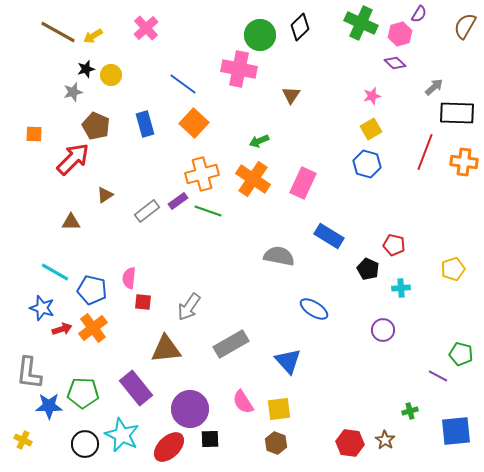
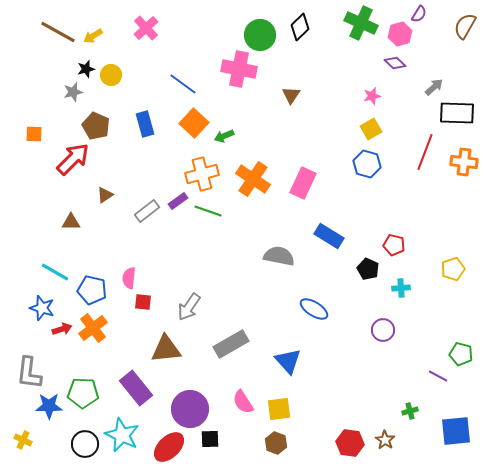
green arrow at (259, 141): moved 35 px left, 5 px up
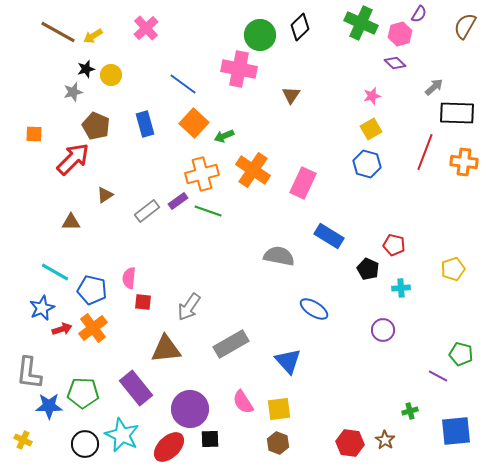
orange cross at (253, 179): moved 9 px up
blue star at (42, 308): rotated 30 degrees clockwise
brown hexagon at (276, 443): moved 2 px right
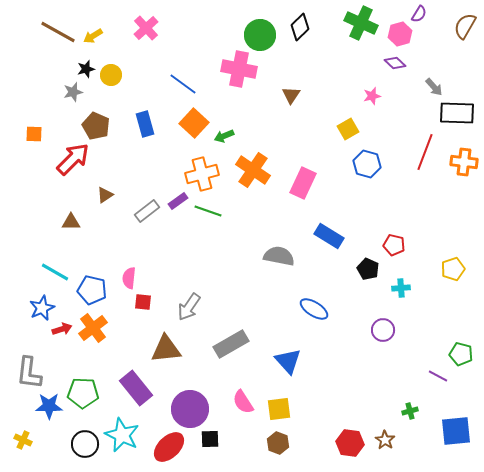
gray arrow at (434, 87): rotated 90 degrees clockwise
yellow square at (371, 129): moved 23 px left
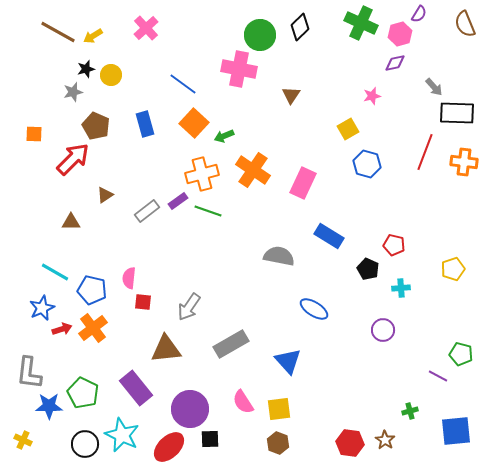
brown semicircle at (465, 26): moved 2 px up; rotated 52 degrees counterclockwise
purple diamond at (395, 63): rotated 55 degrees counterclockwise
green pentagon at (83, 393): rotated 24 degrees clockwise
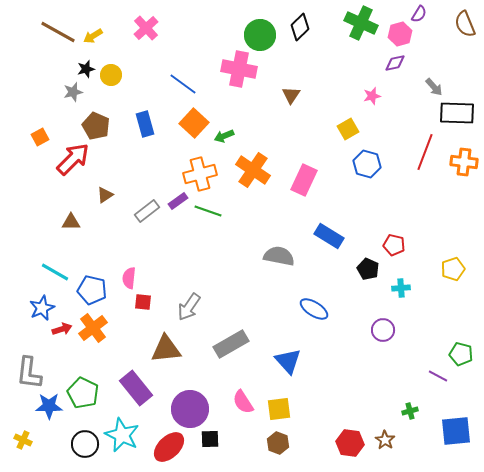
orange square at (34, 134): moved 6 px right, 3 px down; rotated 30 degrees counterclockwise
orange cross at (202, 174): moved 2 px left
pink rectangle at (303, 183): moved 1 px right, 3 px up
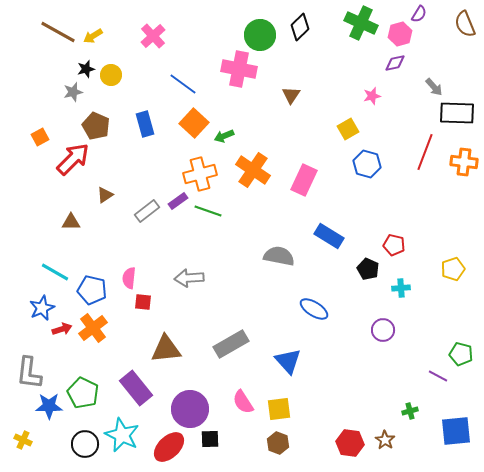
pink cross at (146, 28): moved 7 px right, 8 px down
gray arrow at (189, 307): moved 29 px up; rotated 52 degrees clockwise
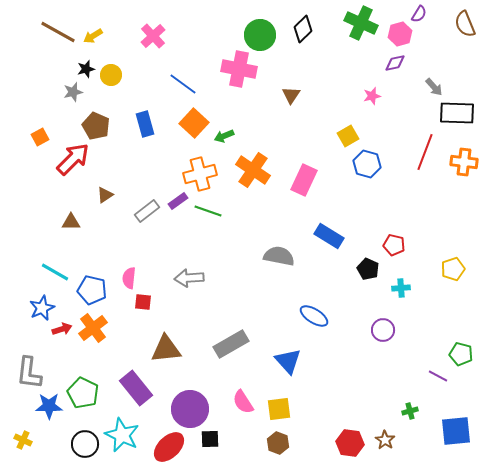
black diamond at (300, 27): moved 3 px right, 2 px down
yellow square at (348, 129): moved 7 px down
blue ellipse at (314, 309): moved 7 px down
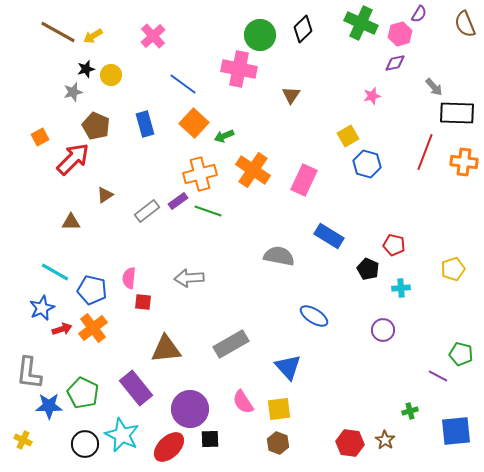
blue triangle at (288, 361): moved 6 px down
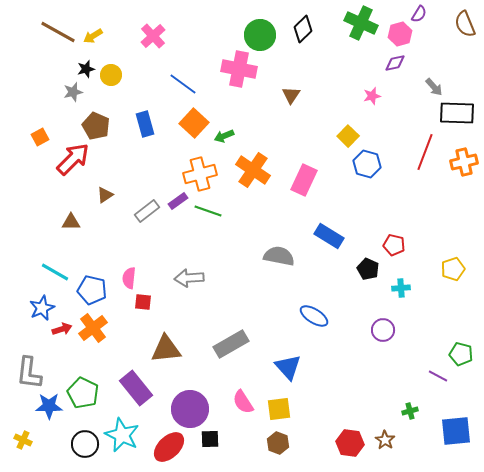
yellow square at (348, 136): rotated 15 degrees counterclockwise
orange cross at (464, 162): rotated 20 degrees counterclockwise
